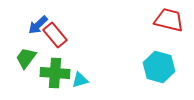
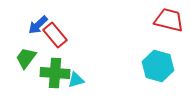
cyan hexagon: moved 1 px left, 1 px up
cyan triangle: moved 4 px left
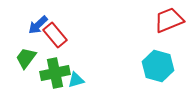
red trapezoid: rotated 36 degrees counterclockwise
green cross: rotated 16 degrees counterclockwise
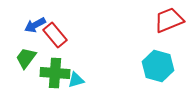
blue arrow: moved 3 px left; rotated 15 degrees clockwise
green cross: rotated 16 degrees clockwise
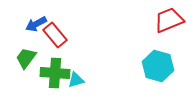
blue arrow: moved 1 px right, 1 px up
